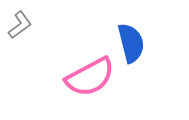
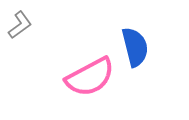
blue semicircle: moved 4 px right, 4 px down
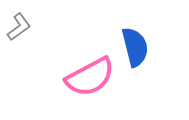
gray L-shape: moved 1 px left, 2 px down
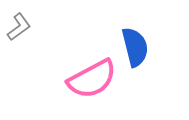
pink semicircle: moved 2 px right, 2 px down
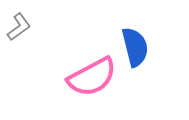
pink semicircle: moved 2 px up
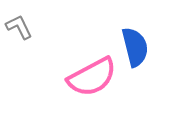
gray L-shape: rotated 80 degrees counterclockwise
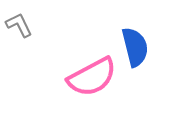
gray L-shape: moved 2 px up
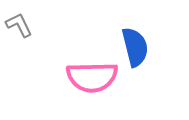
pink semicircle: rotated 27 degrees clockwise
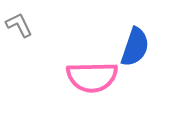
blue semicircle: rotated 33 degrees clockwise
